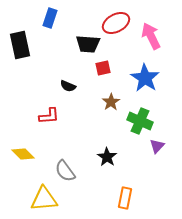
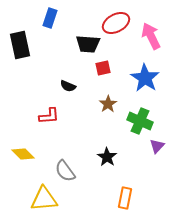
brown star: moved 3 px left, 2 px down
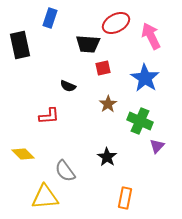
yellow triangle: moved 1 px right, 2 px up
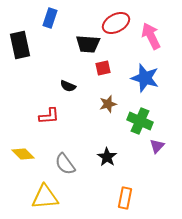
blue star: rotated 16 degrees counterclockwise
brown star: rotated 18 degrees clockwise
gray semicircle: moved 7 px up
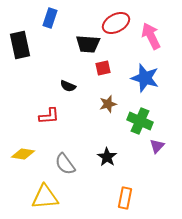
yellow diamond: rotated 35 degrees counterclockwise
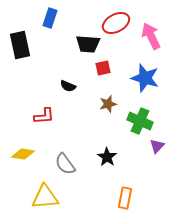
red L-shape: moved 5 px left
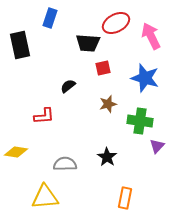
black trapezoid: moved 1 px up
black semicircle: rotated 119 degrees clockwise
green cross: rotated 15 degrees counterclockwise
yellow diamond: moved 7 px left, 2 px up
gray semicircle: rotated 125 degrees clockwise
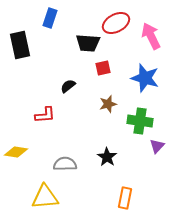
red L-shape: moved 1 px right, 1 px up
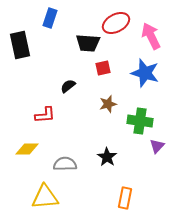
blue star: moved 5 px up
yellow diamond: moved 11 px right, 3 px up; rotated 10 degrees counterclockwise
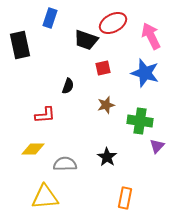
red ellipse: moved 3 px left
black trapezoid: moved 2 px left, 3 px up; rotated 15 degrees clockwise
black semicircle: rotated 147 degrees clockwise
brown star: moved 2 px left, 1 px down
yellow diamond: moved 6 px right
